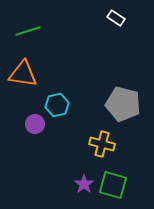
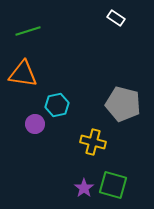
yellow cross: moved 9 px left, 2 px up
purple star: moved 4 px down
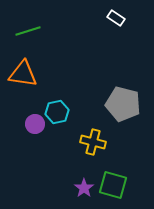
cyan hexagon: moved 7 px down
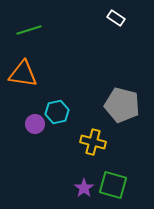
green line: moved 1 px right, 1 px up
gray pentagon: moved 1 px left, 1 px down
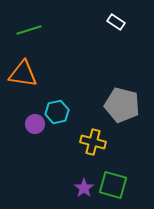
white rectangle: moved 4 px down
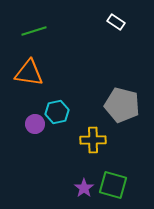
green line: moved 5 px right, 1 px down
orange triangle: moved 6 px right, 1 px up
yellow cross: moved 2 px up; rotated 15 degrees counterclockwise
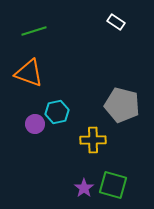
orange triangle: rotated 12 degrees clockwise
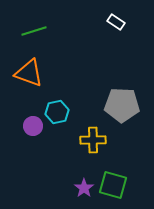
gray pentagon: rotated 12 degrees counterclockwise
purple circle: moved 2 px left, 2 px down
